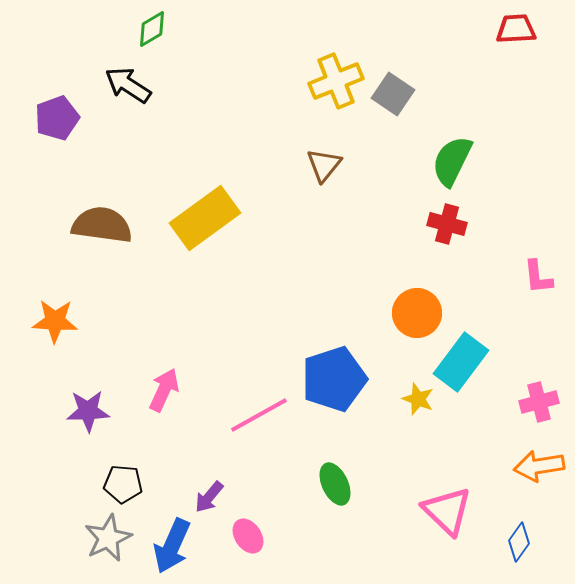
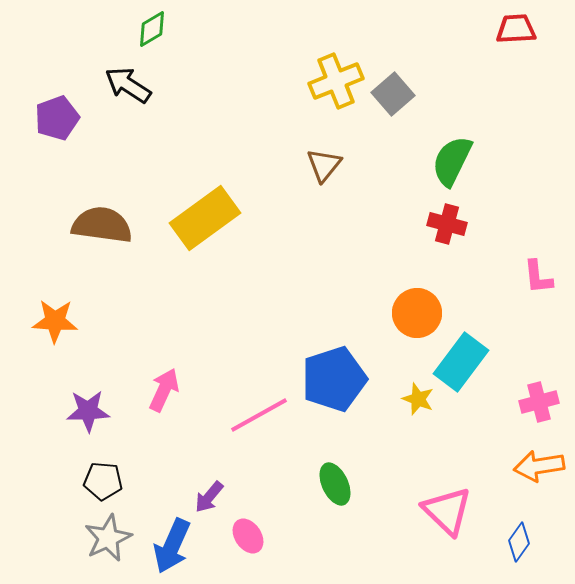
gray square: rotated 15 degrees clockwise
black pentagon: moved 20 px left, 3 px up
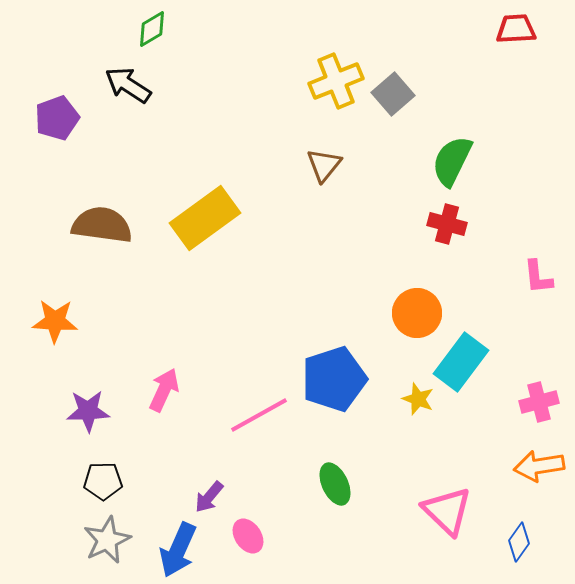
black pentagon: rotated 6 degrees counterclockwise
gray star: moved 1 px left, 2 px down
blue arrow: moved 6 px right, 4 px down
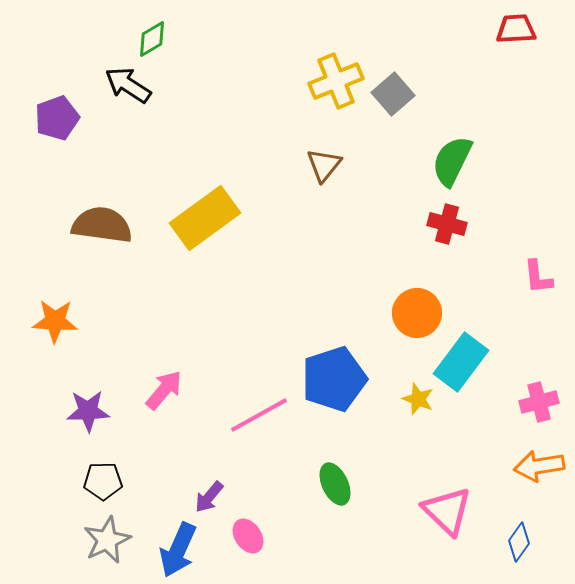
green diamond: moved 10 px down
pink arrow: rotated 15 degrees clockwise
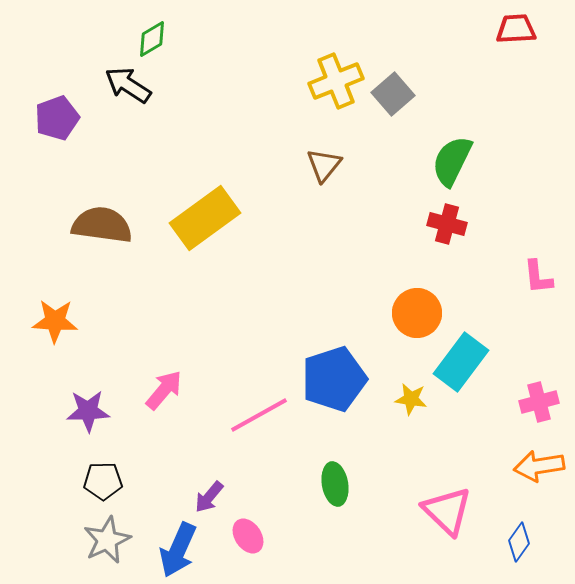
yellow star: moved 7 px left; rotated 12 degrees counterclockwise
green ellipse: rotated 15 degrees clockwise
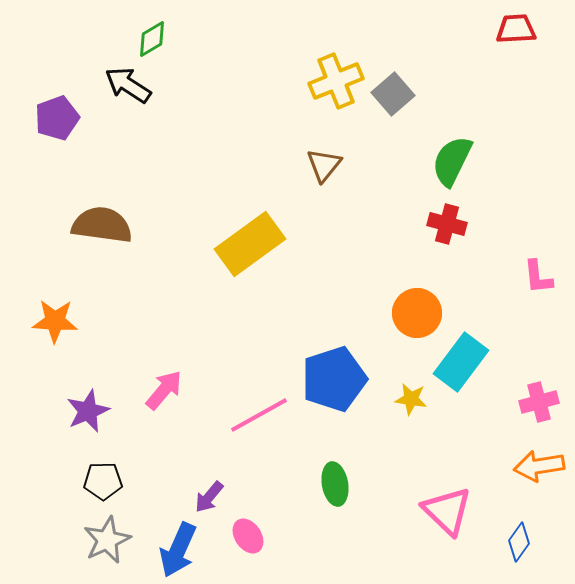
yellow rectangle: moved 45 px right, 26 px down
purple star: rotated 21 degrees counterclockwise
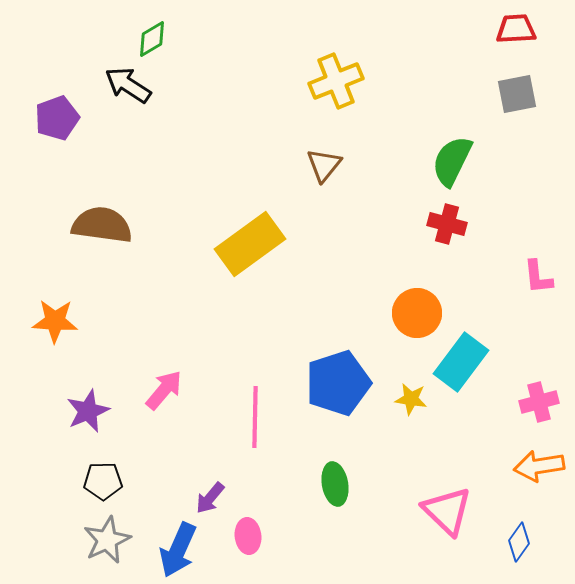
gray square: moved 124 px right; rotated 30 degrees clockwise
blue pentagon: moved 4 px right, 4 px down
pink line: moved 4 px left, 2 px down; rotated 60 degrees counterclockwise
purple arrow: moved 1 px right, 1 px down
pink ellipse: rotated 28 degrees clockwise
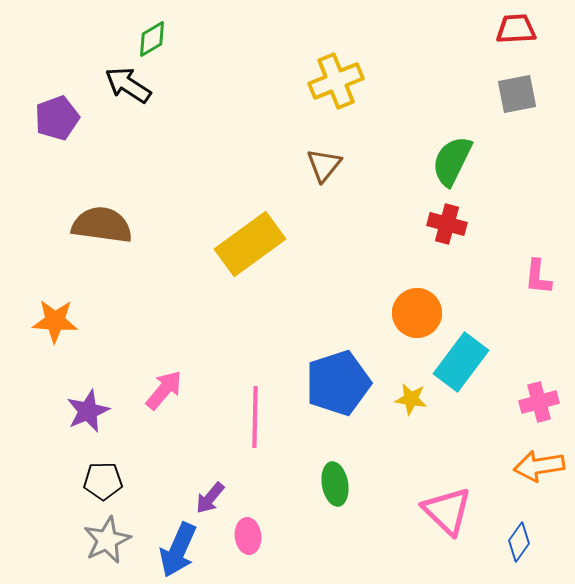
pink L-shape: rotated 12 degrees clockwise
